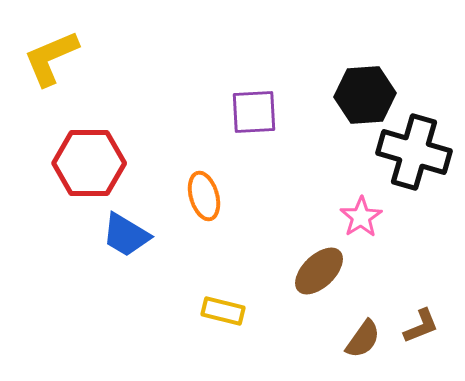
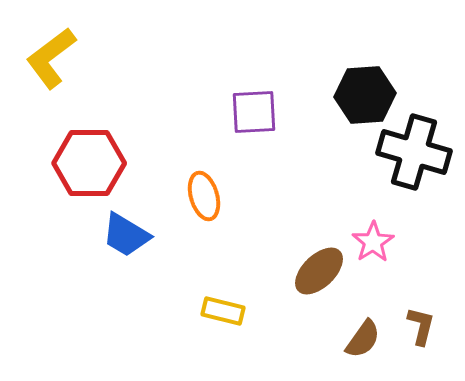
yellow L-shape: rotated 14 degrees counterclockwise
pink star: moved 12 px right, 25 px down
brown L-shape: rotated 54 degrees counterclockwise
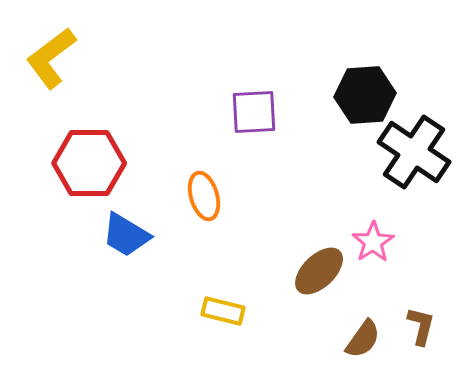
black cross: rotated 18 degrees clockwise
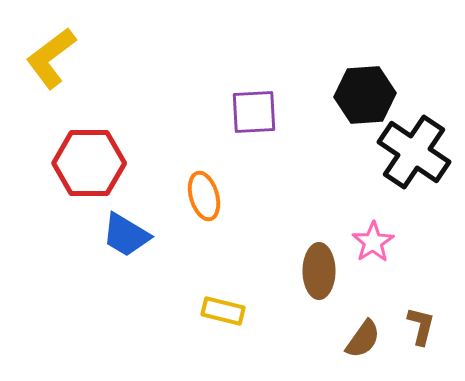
brown ellipse: rotated 46 degrees counterclockwise
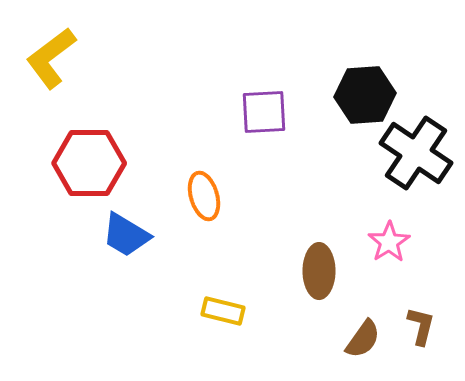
purple square: moved 10 px right
black cross: moved 2 px right, 1 px down
pink star: moved 16 px right
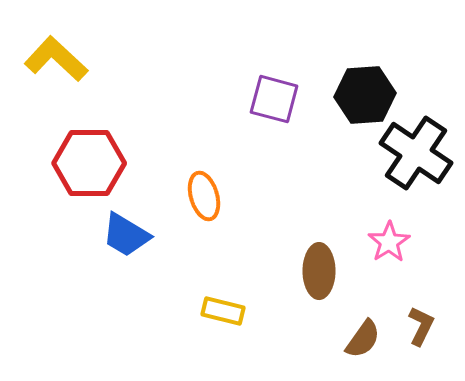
yellow L-shape: moved 5 px right, 1 px down; rotated 80 degrees clockwise
purple square: moved 10 px right, 13 px up; rotated 18 degrees clockwise
brown L-shape: rotated 12 degrees clockwise
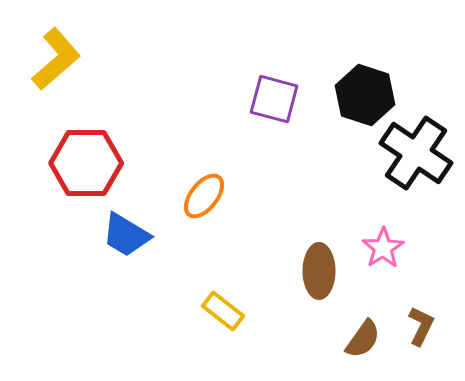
yellow L-shape: rotated 96 degrees clockwise
black hexagon: rotated 22 degrees clockwise
red hexagon: moved 3 px left
orange ellipse: rotated 54 degrees clockwise
pink star: moved 6 px left, 6 px down
yellow rectangle: rotated 24 degrees clockwise
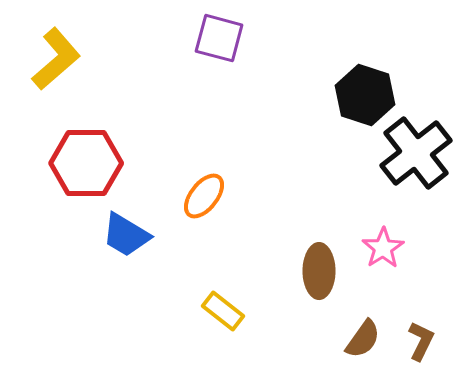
purple square: moved 55 px left, 61 px up
black cross: rotated 18 degrees clockwise
brown L-shape: moved 15 px down
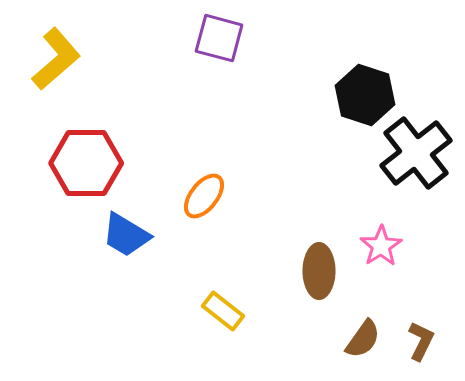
pink star: moved 2 px left, 2 px up
